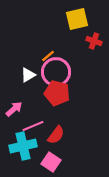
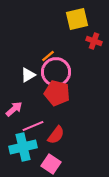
cyan cross: moved 1 px down
pink square: moved 2 px down
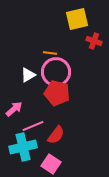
orange line: moved 2 px right, 3 px up; rotated 48 degrees clockwise
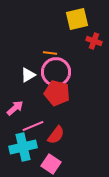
pink arrow: moved 1 px right, 1 px up
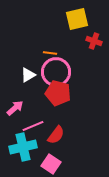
red pentagon: moved 1 px right
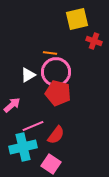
pink arrow: moved 3 px left, 3 px up
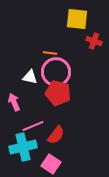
yellow square: rotated 20 degrees clockwise
white triangle: moved 2 px right, 2 px down; rotated 42 degrees clockwise
pink arrow: moved 2 px right, 3 px up; rotated 72 degrees counterclockwise
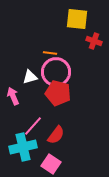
white triangle: rotated 28 degrees counterclockwise
pink arrow: moved 1 px left, 6 px up
pink line: rotated 25 degrees counterclockwise
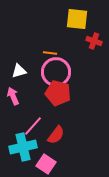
white triangle: moved 11 px left, 6 px up
pink square: moved 5 px left
